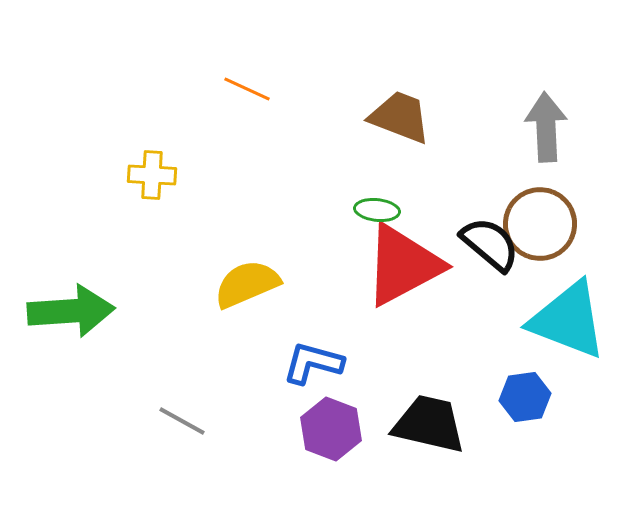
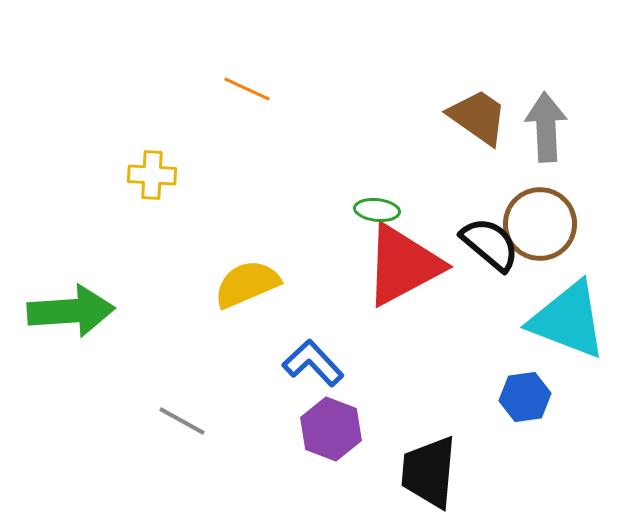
brown trapezoid: moved 78 px right; rotated 14 degrees clockwise
blue L-shape: rotated 32 degrees clockwise
black trapezoid: moved 48 px down; rotated 98 degrees counterclockwise
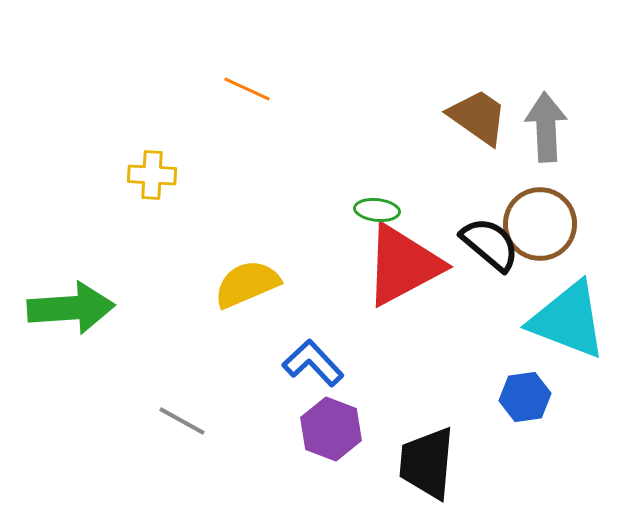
green arrow: moved 3 px up
black trapezoid: moved 2 px left, 9 px up
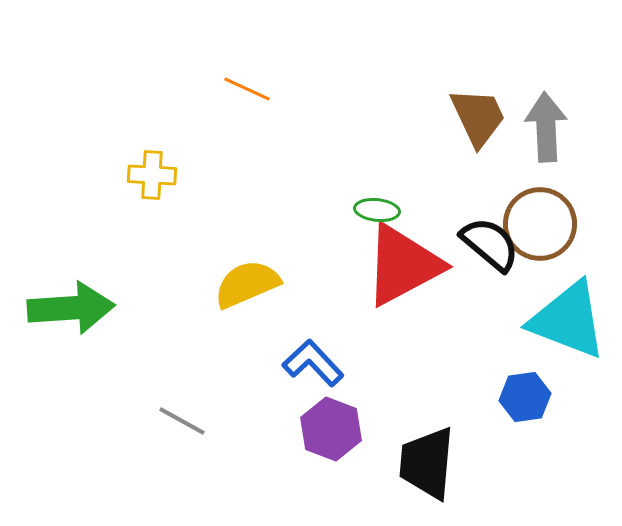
brown trapezoid: rotated 30 degrees clockwise
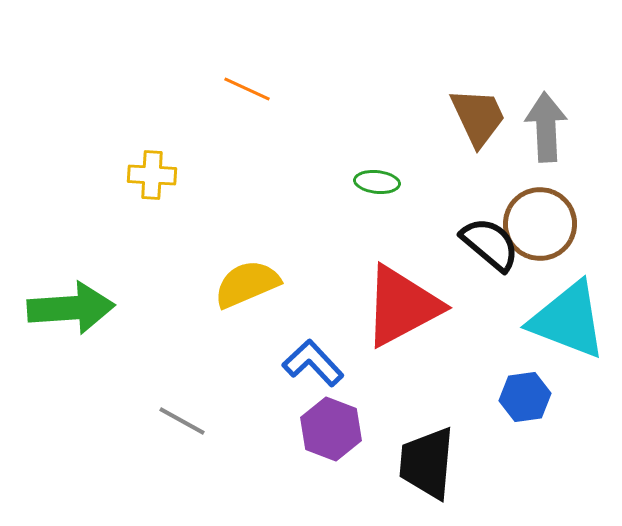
green ellipse: moved 28 px up
red triangle: moved 1 px left, 41 px down
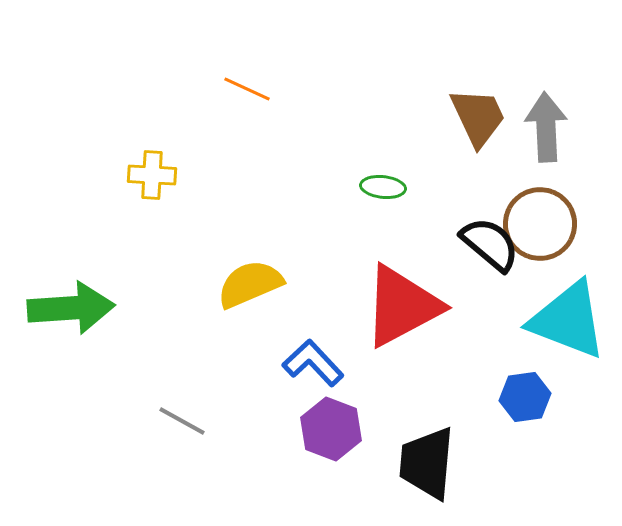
green ellipse: moved 6 px right, 5 px down
yellow semicircle: moved 3 px right
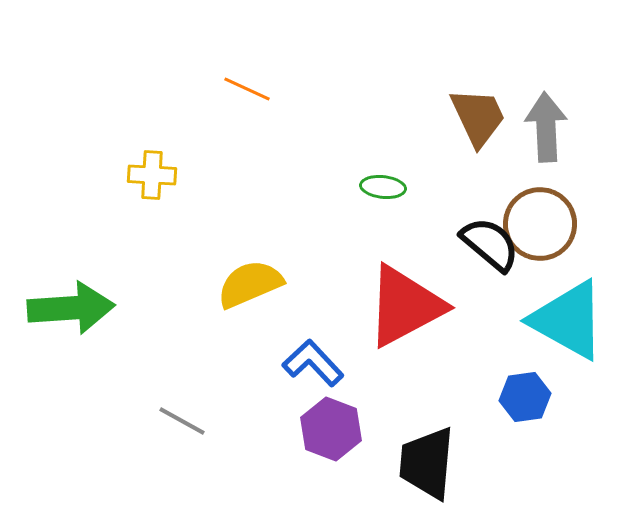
red triangle: moved 3 px right
cyan triangle: rotated 8 degrees clockwise
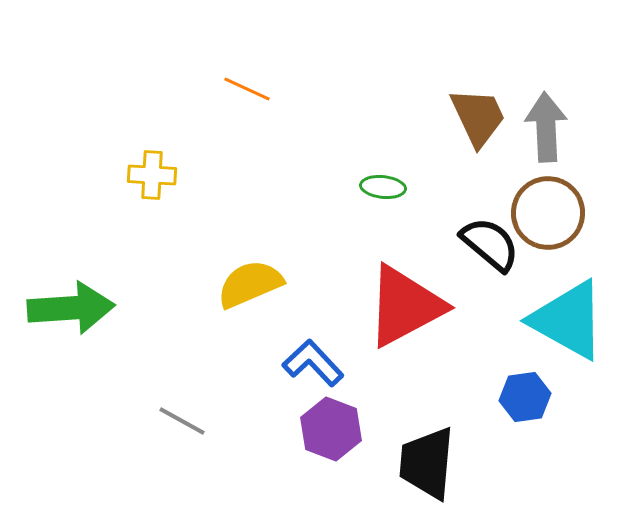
brown circle: moved 8 px right, 11 px up
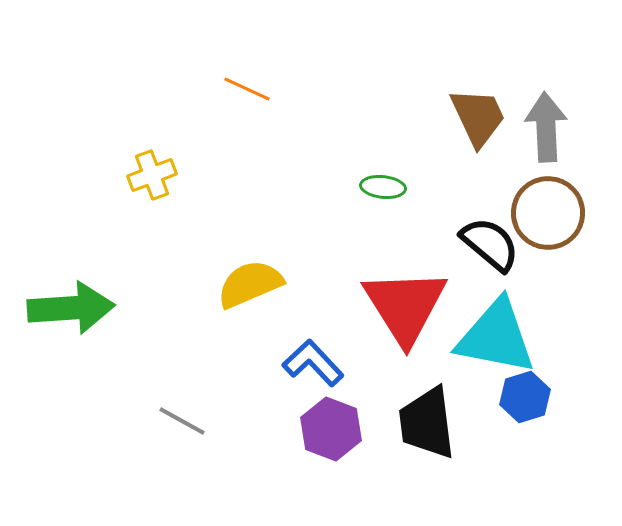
yellow cross: rotated 24 degrees counterclockwise
red triangle: rotated 34 degrees counterclockwise
cyan triangle: moved 72 px left, 17 px down; rotated 18 degrees counterclockwise
blue hexagon: rotated 9 degrees counterclockwise
black trapezoid: moved 40 px up; rotated 12 degrees counterclockwise
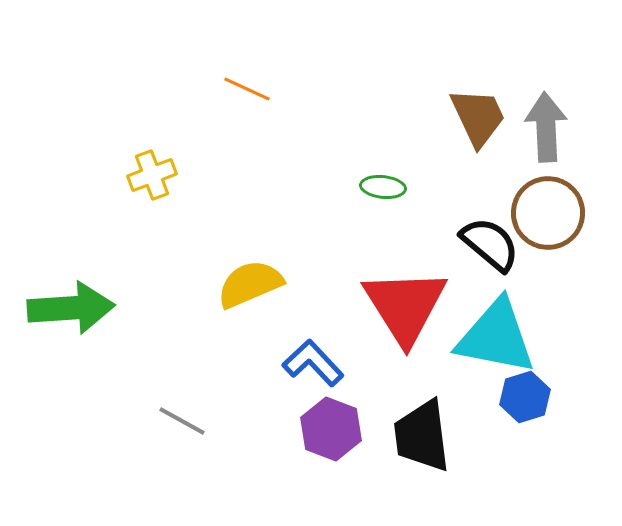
black trapezoid: moved 5 px left, 13 px down
